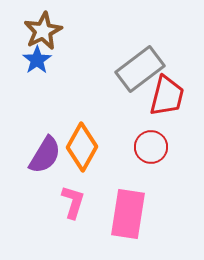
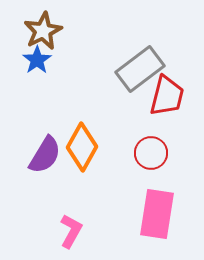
red circle: moved 6 px down
pink L-shape: moved 2 px left, 29 px down; rotated 12 degrees clockwise
pink rectangle: moved 29 px right
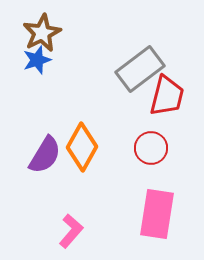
brown star: moved 1 px left, 2 px down
blue star: rotated 16 degrees clockwise
red circle: moved 5 px up
pink L-shape: rotated 12 degrees clockwise
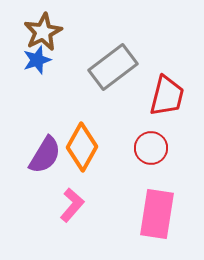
brown star: moved 1 px right, 1 px up
gray rectangle: moved 27 px left, 2 px up
pink L-shape: moved 1 px right, 26 px up
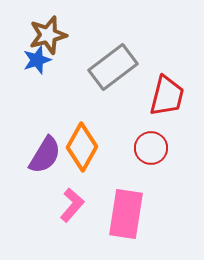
brown star: moved 5 px right, 3 px down; rotated 12 degrees clockwise
pink rectangle: moved 31 px left
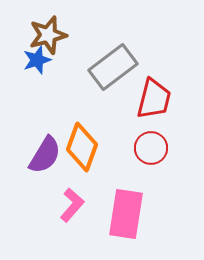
red trapezoid: moved 13 px left, 3 px down
orange diamond: rotated 9 degrees counterclockwise
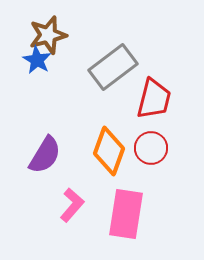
blue star: rotated 24 degrees counterclockwise
orange diamond: moved 27 px right, 4 px down
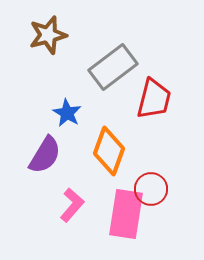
blue star: moved 30 px right, 53 px down
red circle: moved 41 px down
